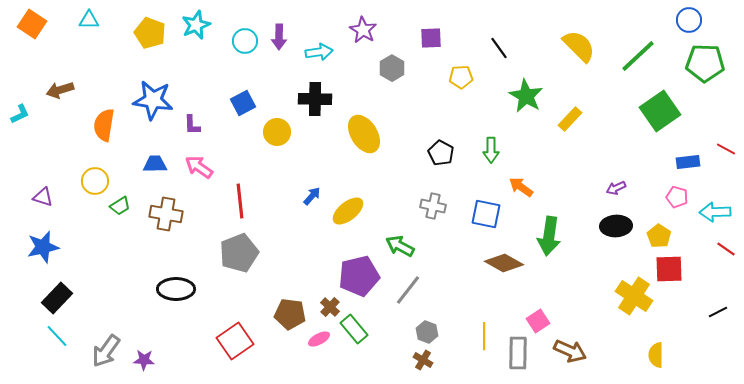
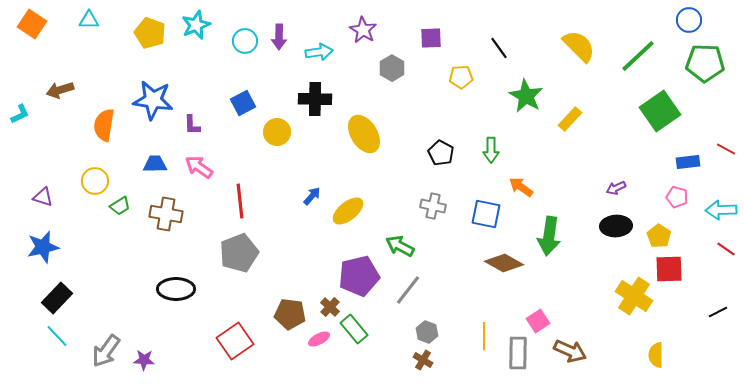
cyan arrow at (715, 212): moved 6 px right, 2 px up
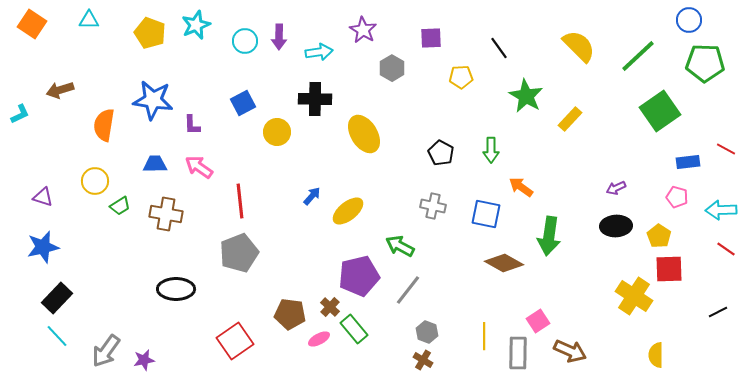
purple star at (144, 360): rotated 15 degrees counterclockwise
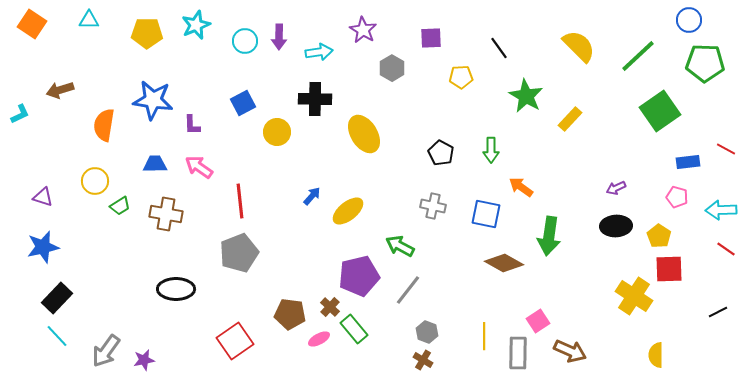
yellow pentagon at (150, 33): moved 3 px left; rotated 20 degrees counterclockwise
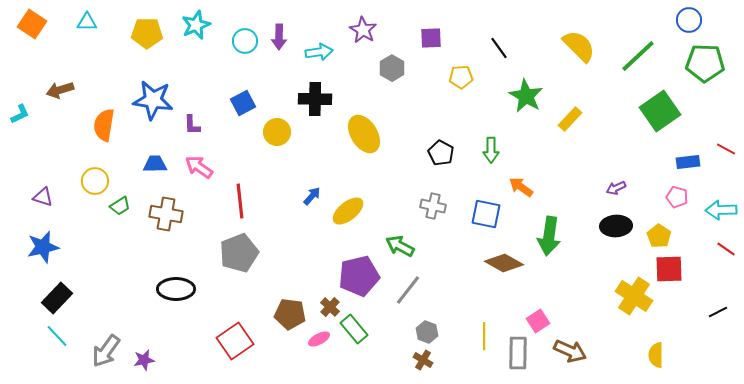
cyan triangle at (89, 20): moved 2 px left, 2 px down
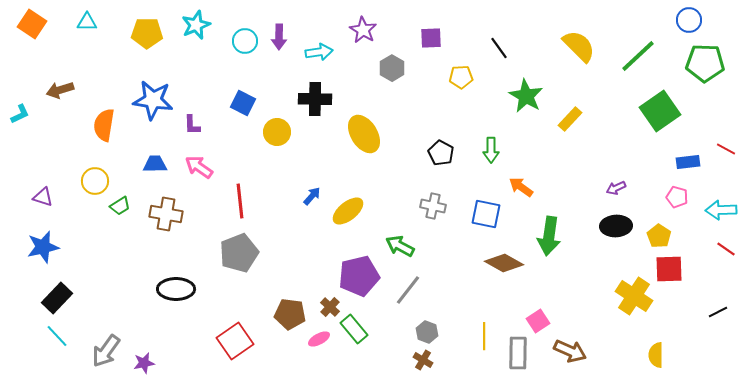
blue square at (243, 103): rotated 35 degrees counterclockwise
purple star at (144, 360): moved 3 px down
